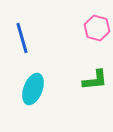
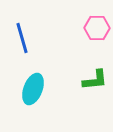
pink hexagon: rotated 15 degrees counterclockwise
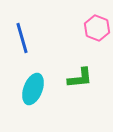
pink hexagon: rotated 20 degrees clockwise
green L-shape: moved 15 px left, 2 px up
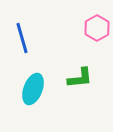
pink hexagon: rotated 10 degrees clockwise
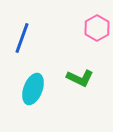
blue line: rotated 36 degrees clockwise
green L-shape: rotated 32 degrees clockwise
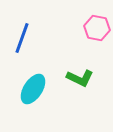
pink hexagon: rotated 20 degrees counterclockwise
cyan ellipse: rotated 12 degrees clockwise
